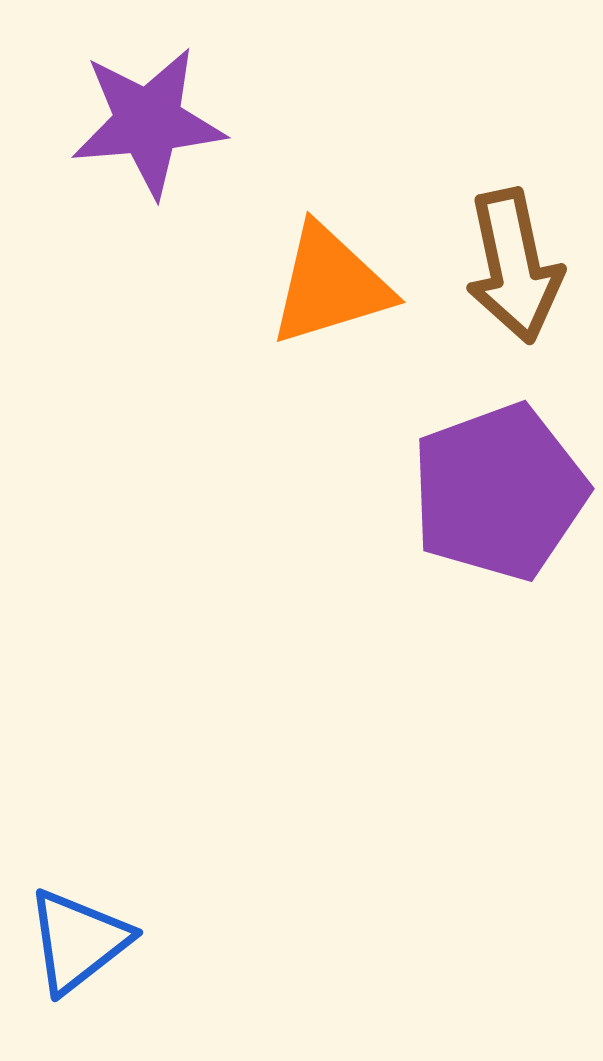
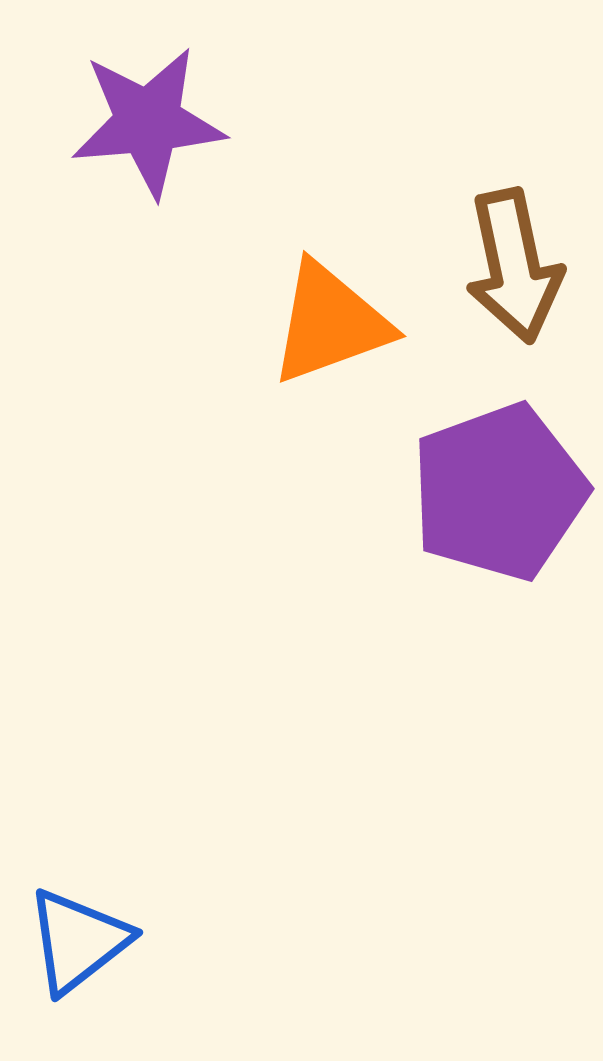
orange triangle: moved 38 px down; rotated 3 degrees counterclockwise
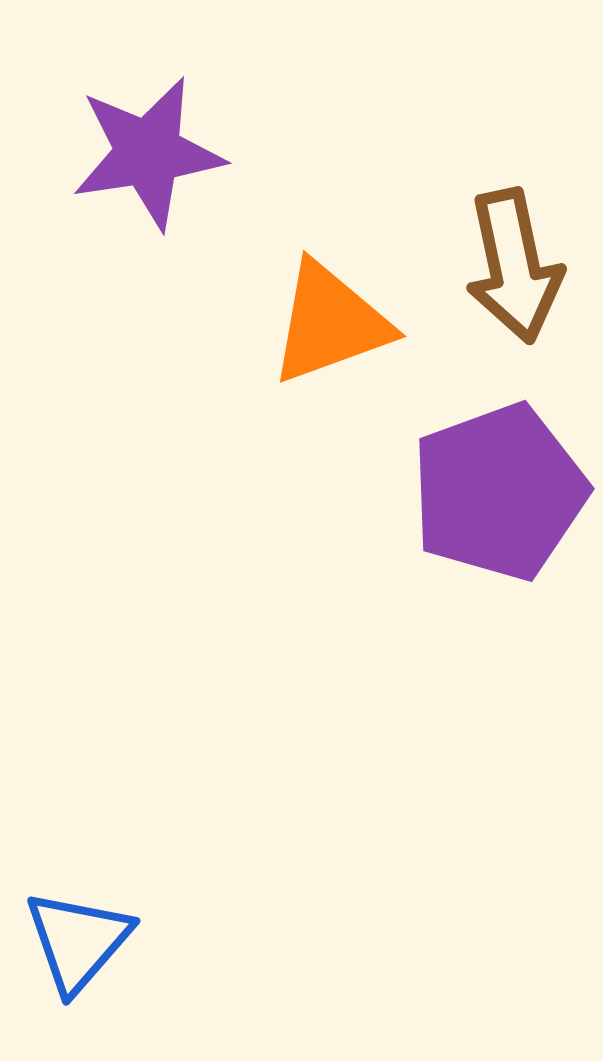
purple star: moved 31 px down; rotated 4 degrees counterclockwise
blue triangle: rotated 11 degrees counterclockwise
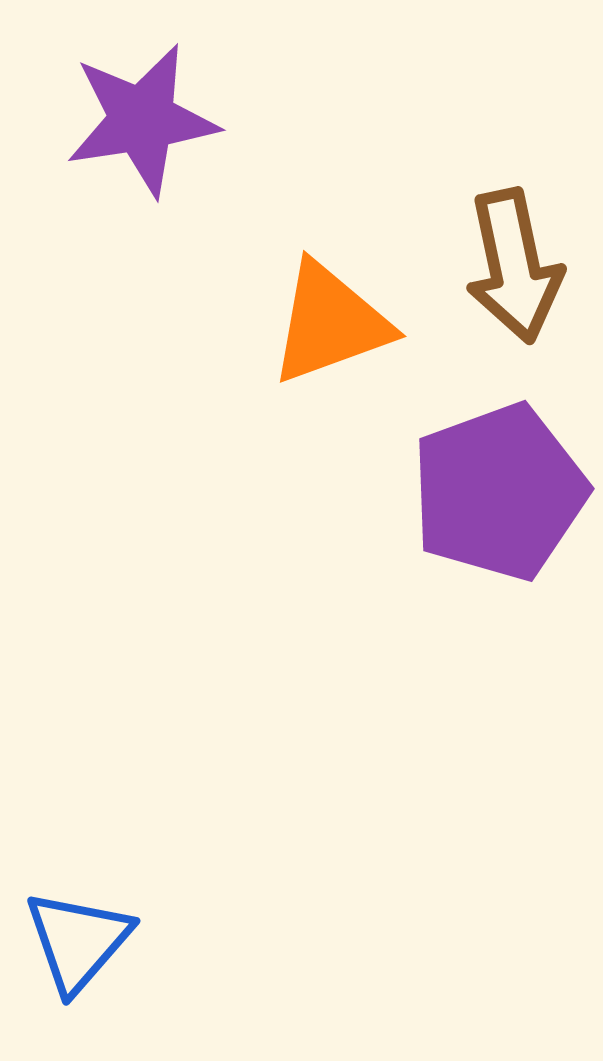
purple star: moved 6 px left, 33 px up
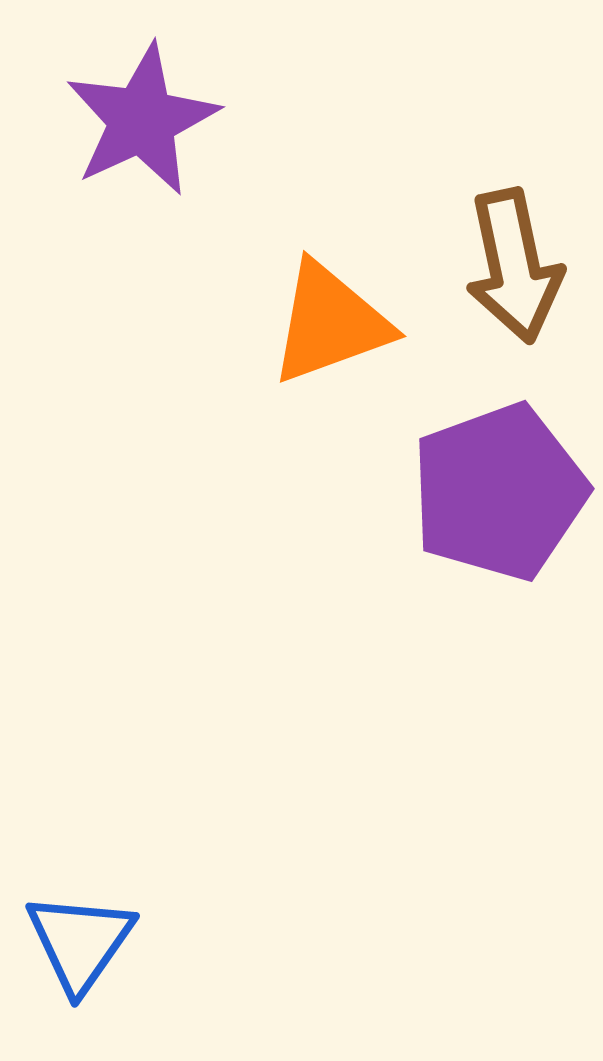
purple star: rotated 16 degrees counterclockwise
blue triangle: moved 2 px right, 1 px down; rotated 6 degrees counterclockwise
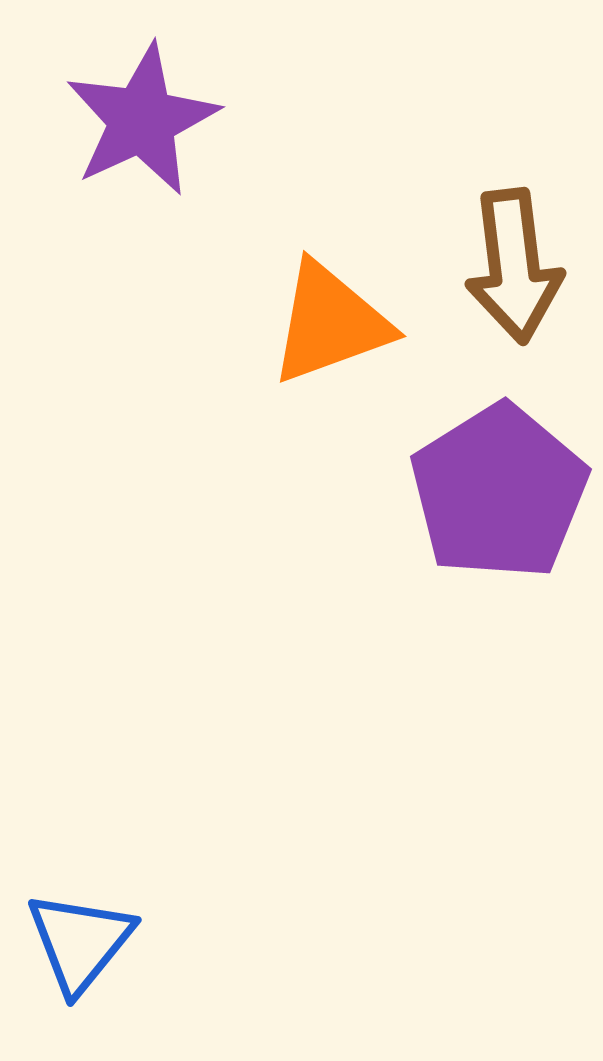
brown arrow: rotated 5 degrees clockwise
purple pentagon: rotated 12 degrees counterclockwise
blue triangle: rotated 4 degrees clockwise
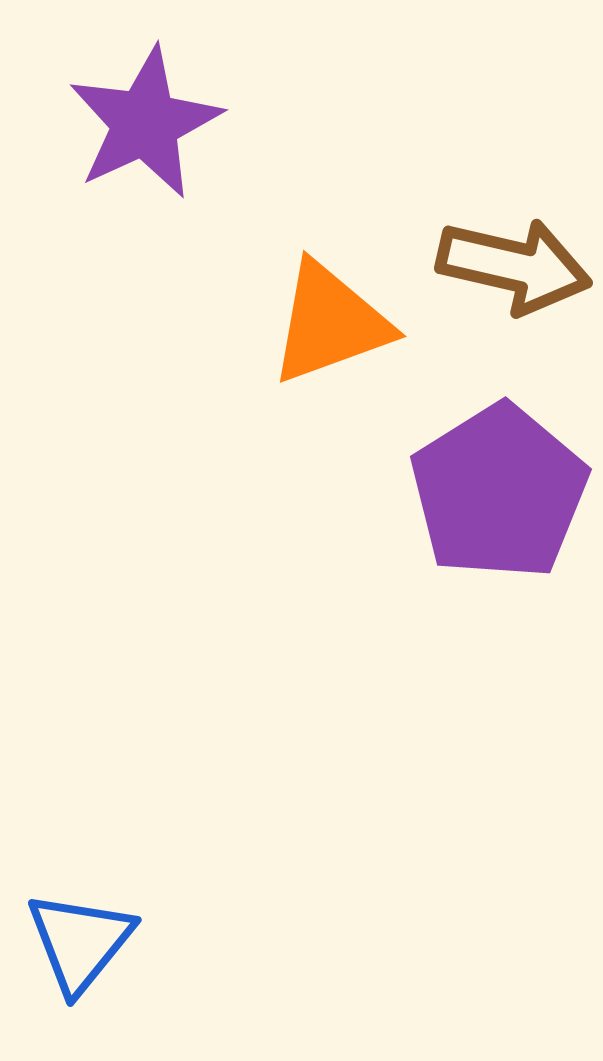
purple star: moved 3 px right, 3 px down
brown arrow: rotated 70 degrees counterclockwise
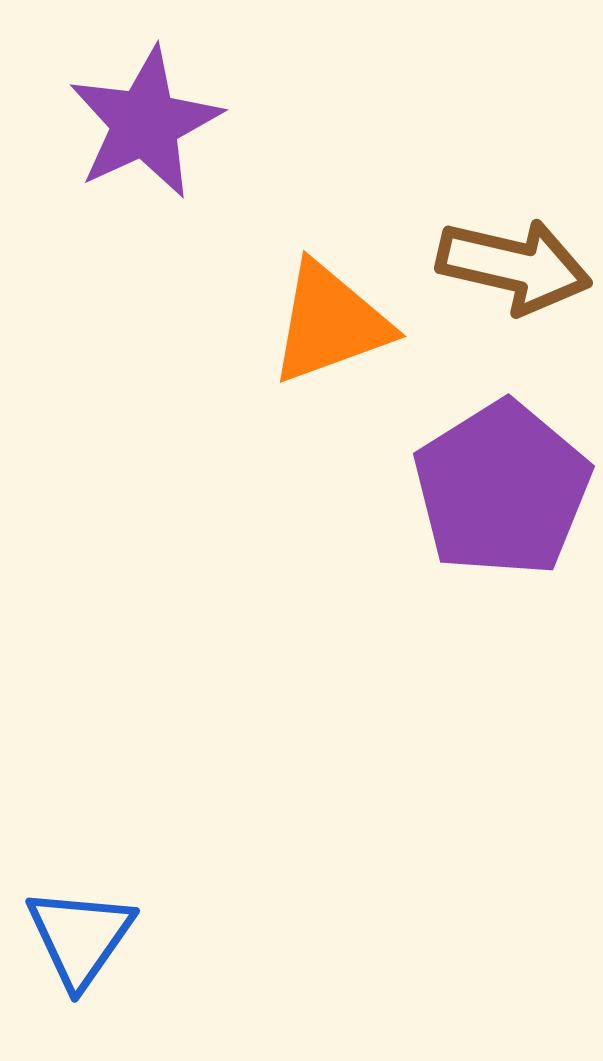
purple pentagon: moved 3 px right, 3 px up
blue triangle: moved 5 px up; rotated 4 degrees counterclockwise
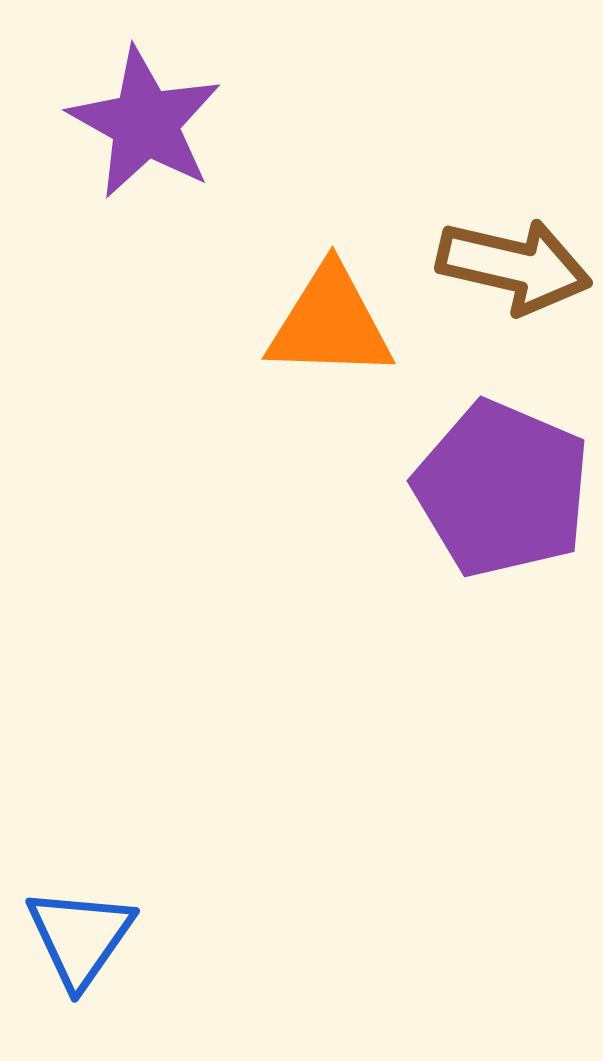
purple star: rotated 18 degrees counterclockwise
orange triangle: rotated 22 degrees clockwise
purple pentagon: rotated 17 degrees counterclockwise
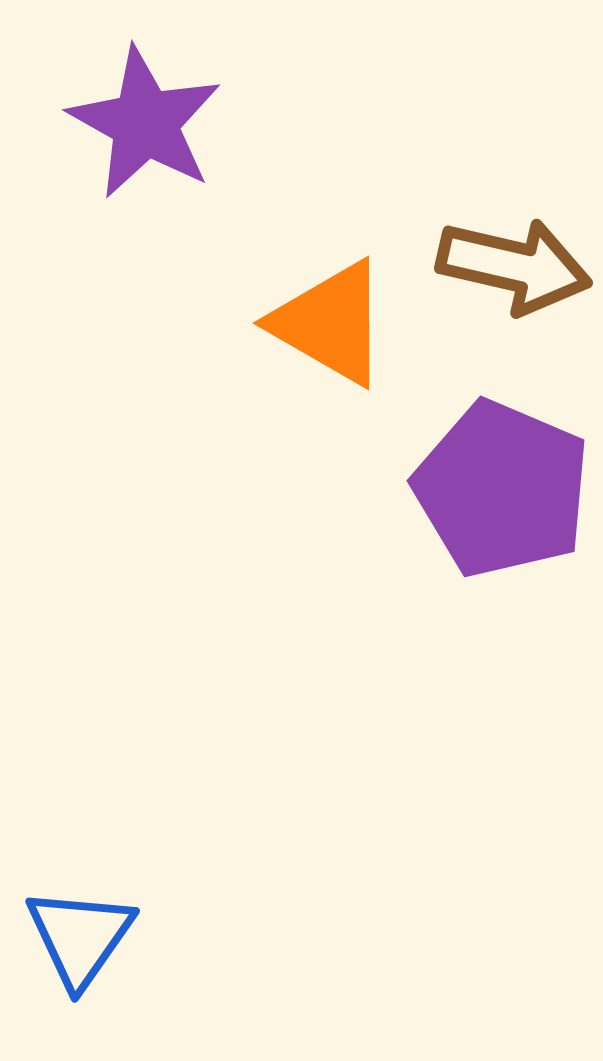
orange triangle: rotated 28 degrees clockwise
